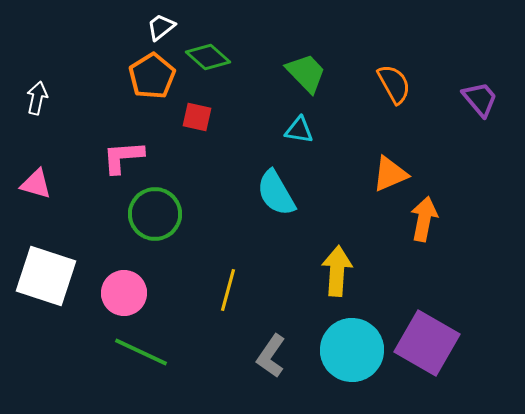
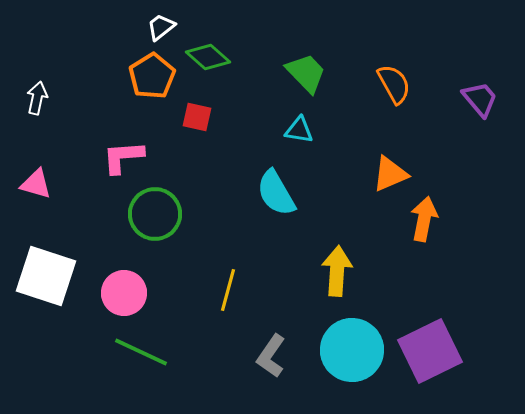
purple square: moved 3 px right, 8 px down; rotated 34 degrees clockwise
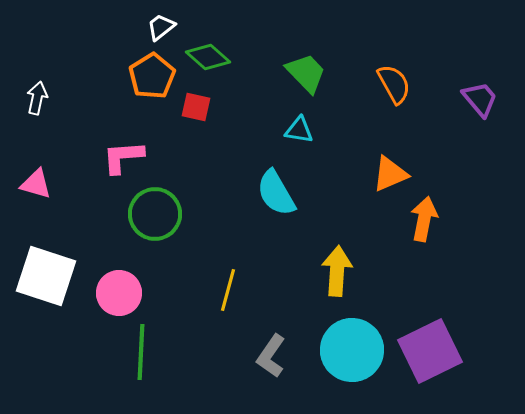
red square: moved 1 px left, 10 px up
pink circle: moved 5 px left
green line: rotated 68 degrees clockwise
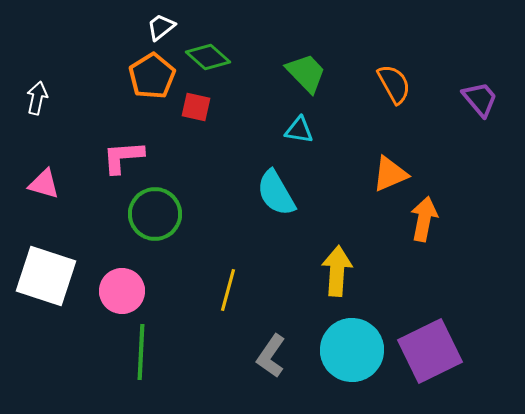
pink triangle: moved 8 px right
pink circle: moved 3 px right, 2 px up
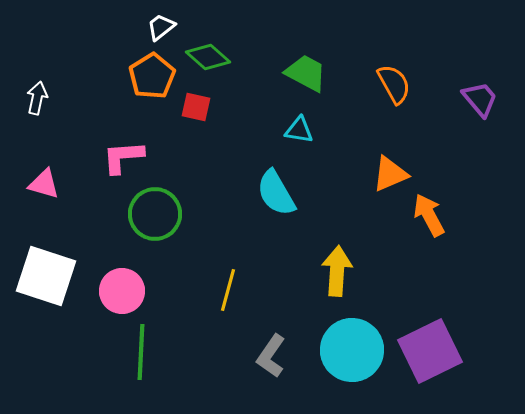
green trapezoid: rotated 18 degrees counterclockwise
orange arrow: moved 5 px right, 4 px up; rotated 39 degrees counterclockwise
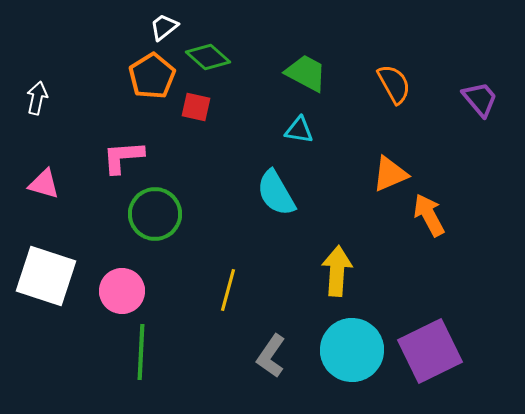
white trapezoid: moved 3 px right
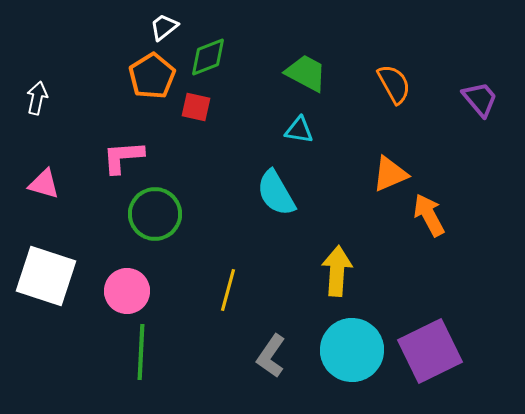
green diamond: rotated 63 degrees counterclockwise
pink circle: moved 5 px right
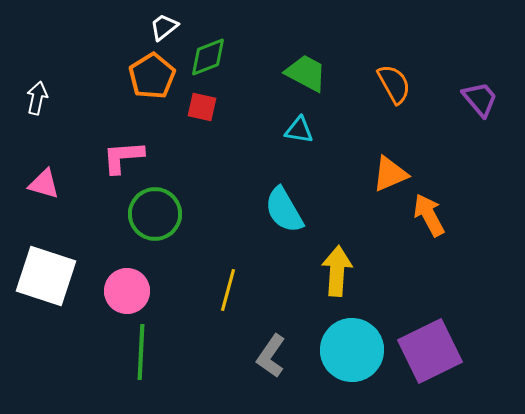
red square: moved 6 px right
cyan semicircle: moved 8 px right, 17 px down
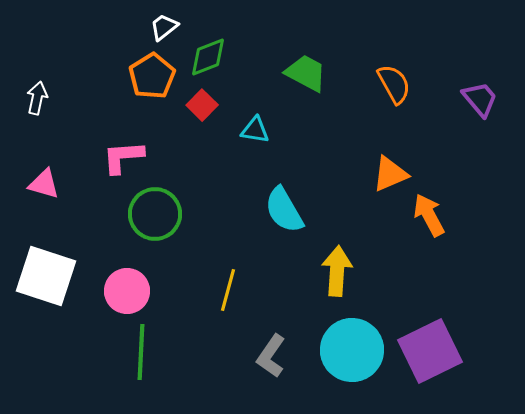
red square: moved 2 px up; rotated 32 degrees clockwise
cyan triangle: moved 44 px left
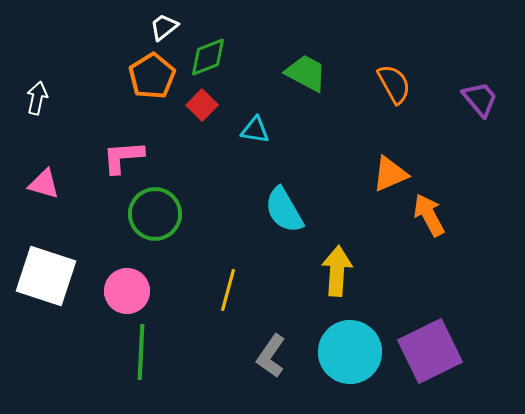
cyan circle: moved 2 px left, 2 px down
